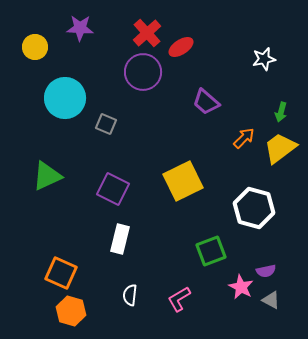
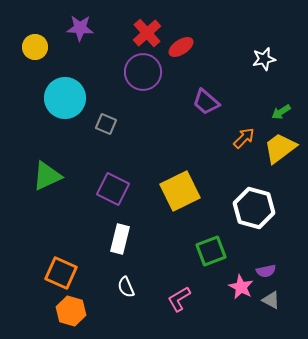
green arrow: rotated 42 degrees clockwise
yellow square: moved 3 px left, 10 px down
white semicircle: moved 4 px left, 8 px up; rotated 30 degrees counterclockwise
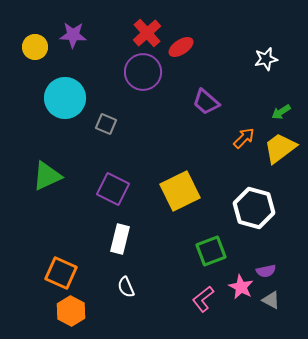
purple star: moved 7 px left, 7 px down
white star: moved 2 px right
pink L-shape: moved 24 px right; rotated 8 degrees counterclockwise
orange hexagon: rotated 12 degrees clockwise
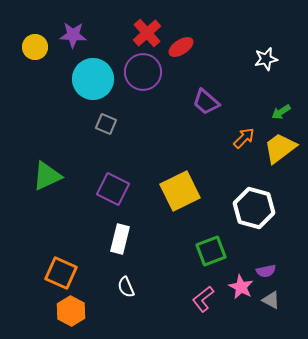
cyan circle: moved 28 px right, 19 px up
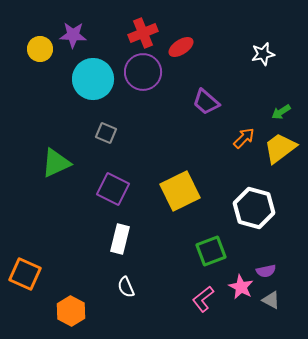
red cross: moved 4 px left; rotated 20 degrees clockwise
yellow circle: moved 5 px right, 2 px down
white star: moved 3 px left, 5 px up
gray square: moved 9 px down
green triangle: moved 9 px right, 13 px up
orange square: moved 36 px left, 1 px down
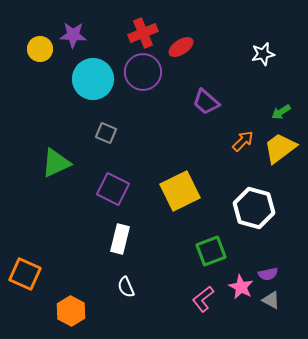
orange arrow: moved 1 px left, 3 px down
purple semicircle: moved 2 px right, 3 px down
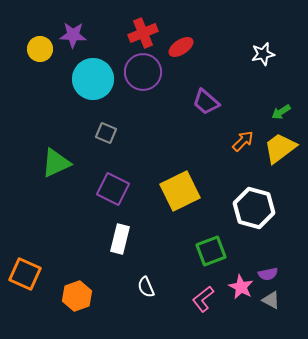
white semicircle: moved 20 px right
orange hexagon: moved 6 px right, 15 px up; rotated 12 degrees clockwise
